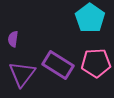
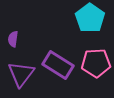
purple triangle: moved 1 px left
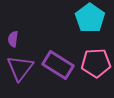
purple triangle: moved 1 px left, 6 px up
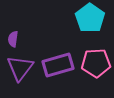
purple rectangle: rotated 48 degrees counterclockwise
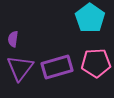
purple rectangle: moved 1 px left, 2 px down
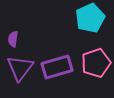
cyan pentagon: rotated 12 degrees clockwise
pink pentagon: rotated 16 degrees counterclockwise
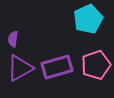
cyan pentagon: moved 2 px left, 1 px down
pink pentagon: moved 2 px down
purple triangle: rotated 24 degrees clockwise
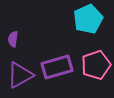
purple triangle: moved 7 px down
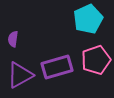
pink pentagon: moved 5 px up
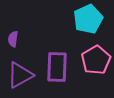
pink pentagon: rotated 12 degrees counterclockwise
purple rectangle: rotated 72 degrees counterclockwise
